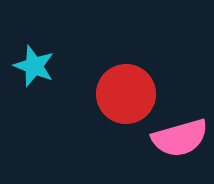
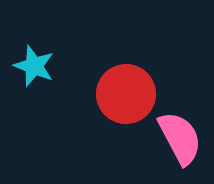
pink semicircle: rotated 102 degrees counterclockwise
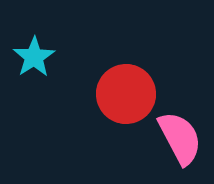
cyan star: moved 9 px up; rotated 18 degrees clockwise
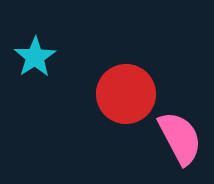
cyan star: moved 1 px right
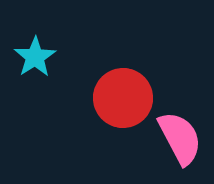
red circle: moved 3 px left, 4 px down
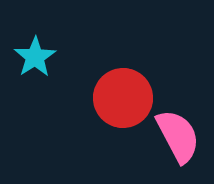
pink semicircle: moved 2 px left, 2 px up
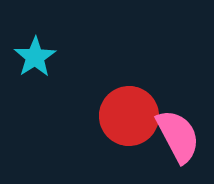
red circle: moved 6 px right, 18 px down
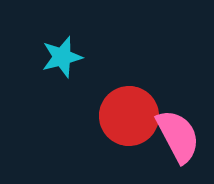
cyan star: moved 27 px right; rotated 18 degrees clockwise
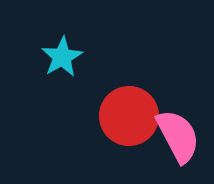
cyan star: rotated 15 degrees counterclockwise
